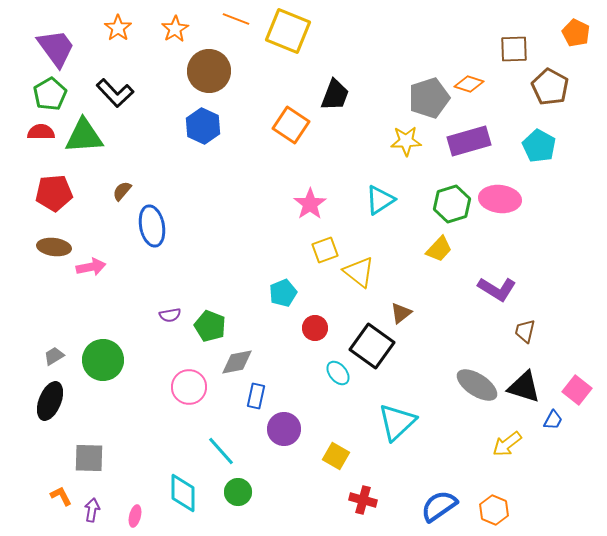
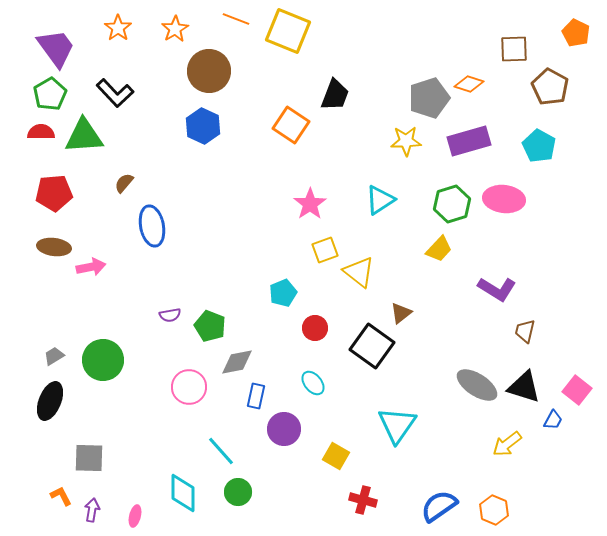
brown semicircle at (122, 191): moved 2 px right, 8 px up
pink ellipse at (500, 199): moved 4 px right
cyan ellipse at (338, 373): moved 25 px left, 10 px down
cyan triangle at (397, 422): moved 3 px down; rotated 12 degrees counterclockwise
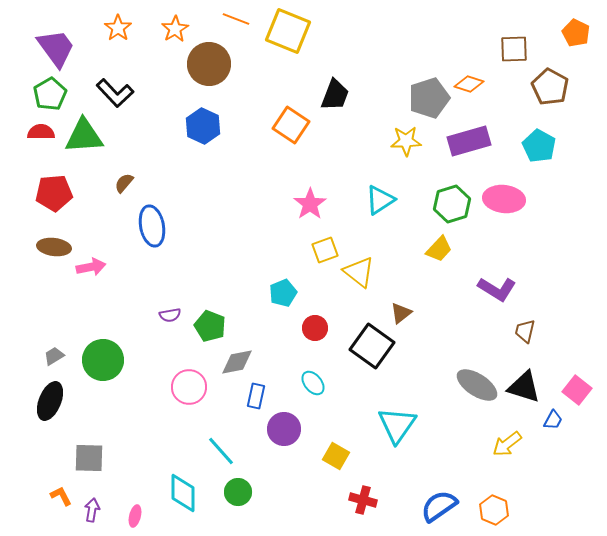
brown circle at (209, 71): moved 7 px up
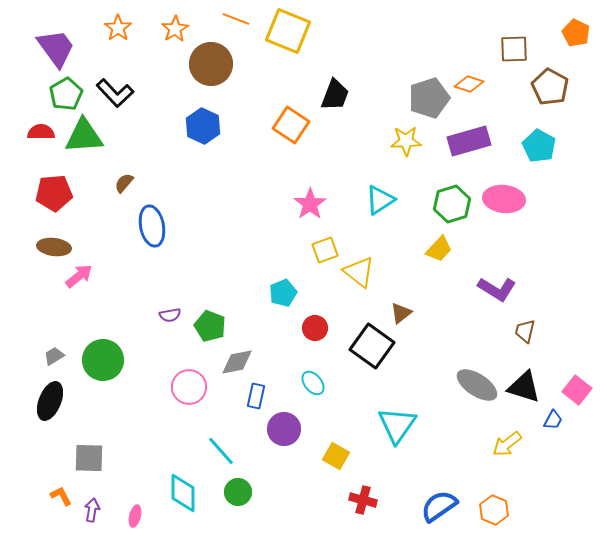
brown circle at (209, 64): moved 2 px right
green pentagon at (50, 94): moved 16 px right
pink arrow at (91, 267): moved 12 px left, 9 px down; rotated 28 degrees counterclockwise
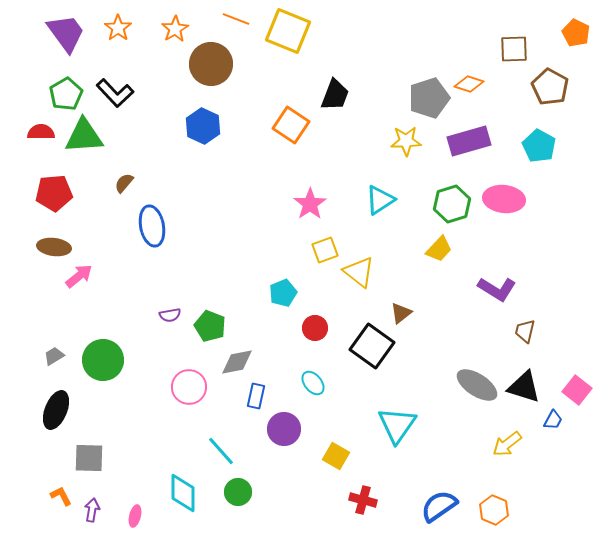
purple trapezoid at (56, 48): moved 10 px right, 15 px up
black ellipse at (50, 401): moved 6 px right, 9 px down
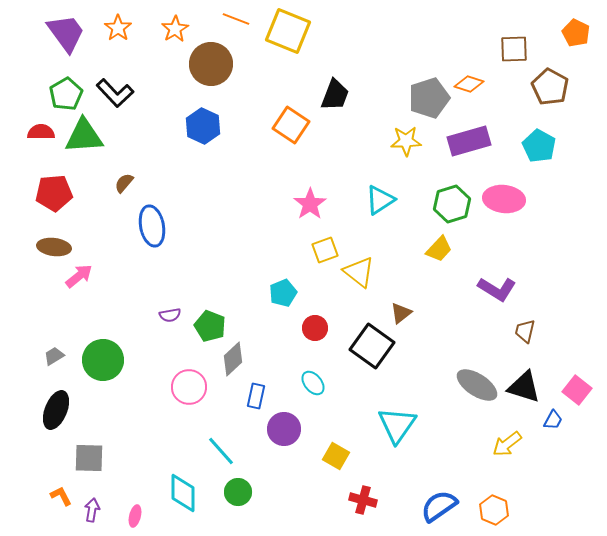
gray diamond at (237, 362): moved 4 px left, 3 px up; rotated 32 degrees counterclockwise
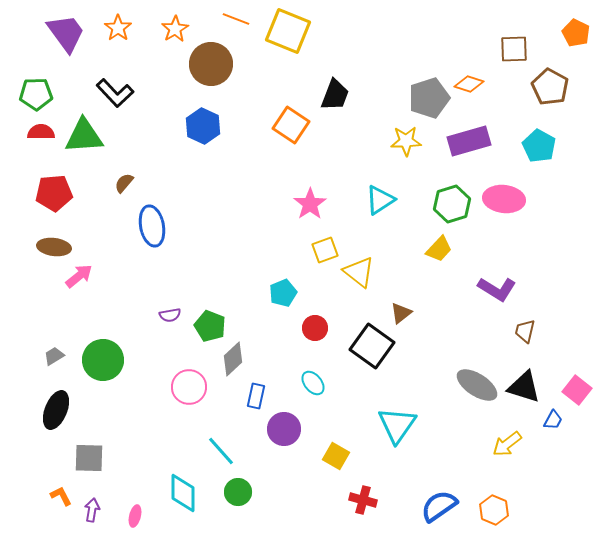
green pentagon at (66, 94): moved 30 px left; rotated 28 degrees clockwise
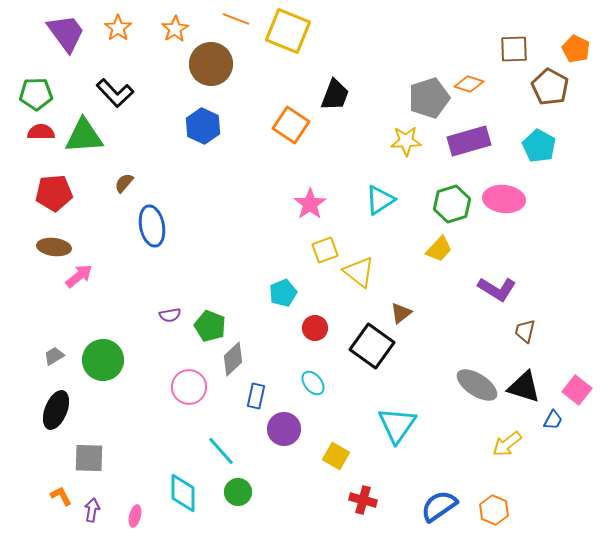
orange pentagon at (576, 33): moved 16 px down
